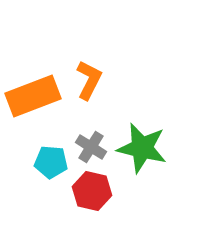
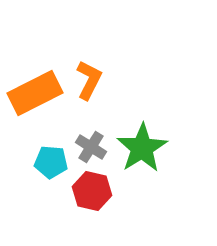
orange rectangle: moved 2 px right, 3 px up; rotated 6 degrees counterclockwise
green star: rotated 27 degrees clockwise
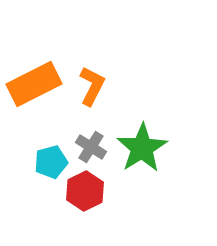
orange L-shape: moved 3 px right, 6 px down
orange rectangle: moved 1 px left, 9 px up
cyan pentagon: rotated 20 degrees counterclockwise
red hexagon: moved 7 px left; rotated 21 degrees clockwise
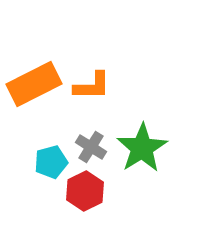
orange L-shape: rotated 63 degrees clockwise
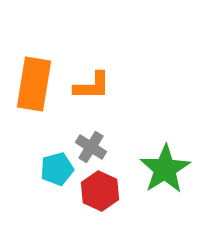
orange rectangle: rotated 54 degrees counterclockwise
green star: moved 23 px right, 21 px down
cyan pentagon: moved 6 px right, 7 px down
red hexagon: moved 15 px right; rotated 9 degrees counterclockwise
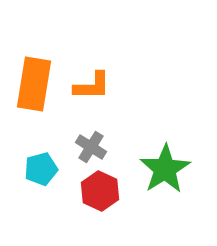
cyan pentagon: moved 16 px left
